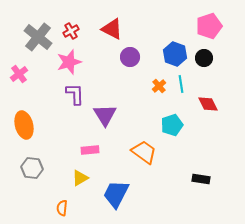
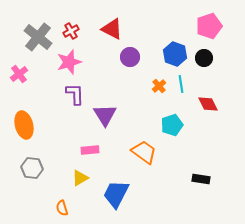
orange semicircle: rotated 21 degrees counterclockwise
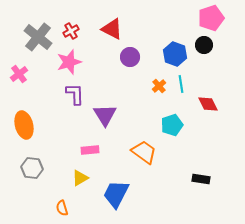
pink pentagon: moved 2 px right, 8 px up
black circle: moved 13 px up
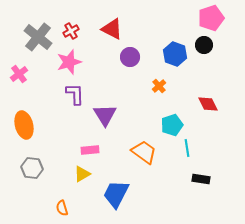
cyan line: moved 6 px right, 64 px down
yellow triangle: moved 2 px right, 4 px up
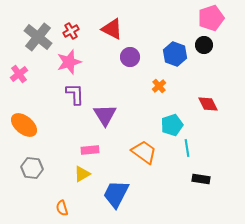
orange ellipse: rotated 36 degrees counterclockwise
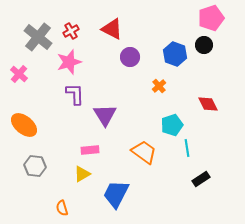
pink cross: rotated 12 degrees counterclockwise
gray hexagon: moved 3 px right, 2 px up
black rectangle: rotated 42 degrees counterclockwise
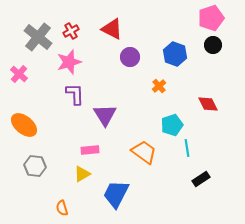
black circle: moved 9 px right
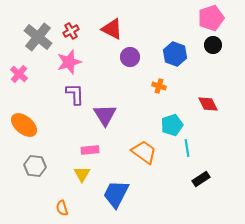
orange cross: rotated 32 degrees counterclockwise
yellow triangle: rotated 30 degrees counterclockwise
